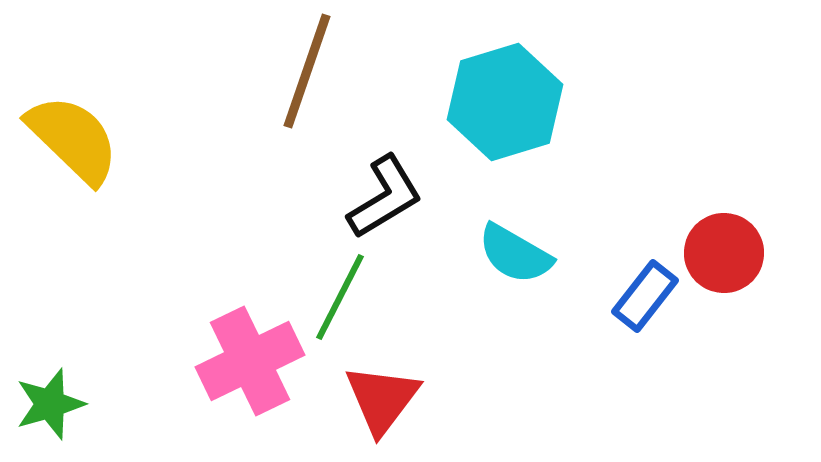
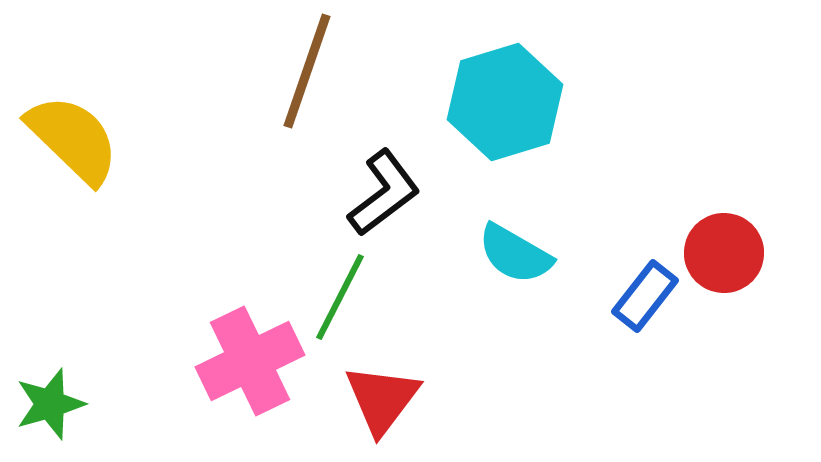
black L-shape: moved 1 px left, 4 px up; rotated 6 degrees counterclockwise
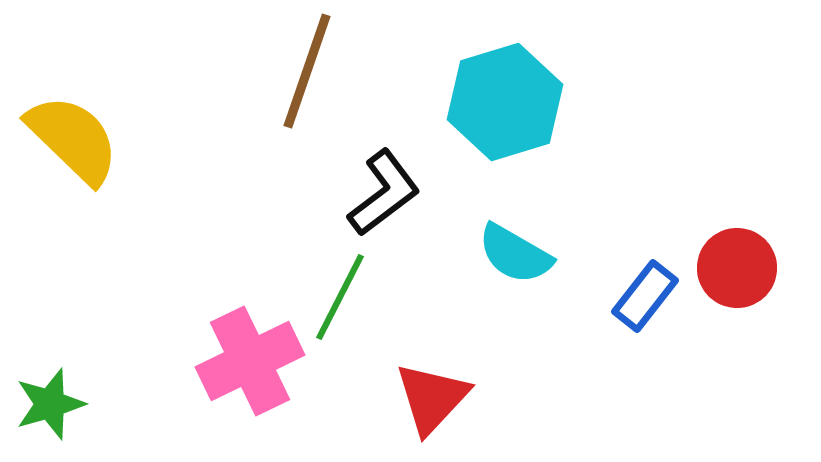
red circle: moved 13 px right, 15 px down
red triangle: moved 50 px right, 1 px up; rotated 6 degrees clockwise
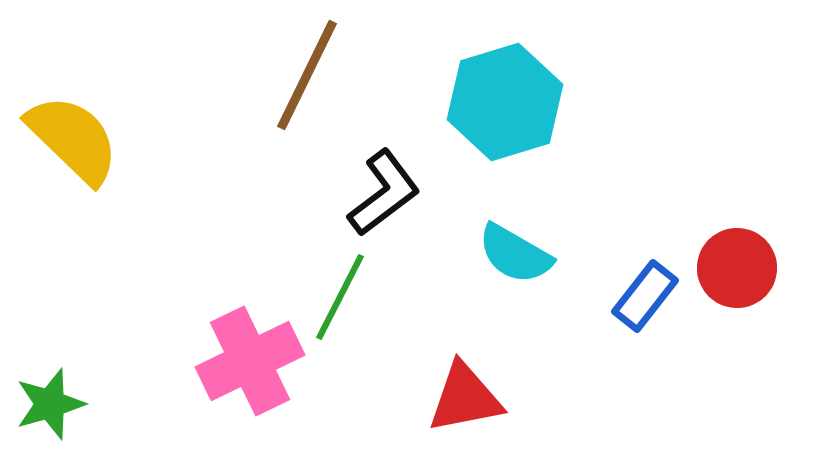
brown line: moved 4 px down; rotated 7 degrees clockwise
red triangle: moved 33 px right; rotated 36 degrees clockwise
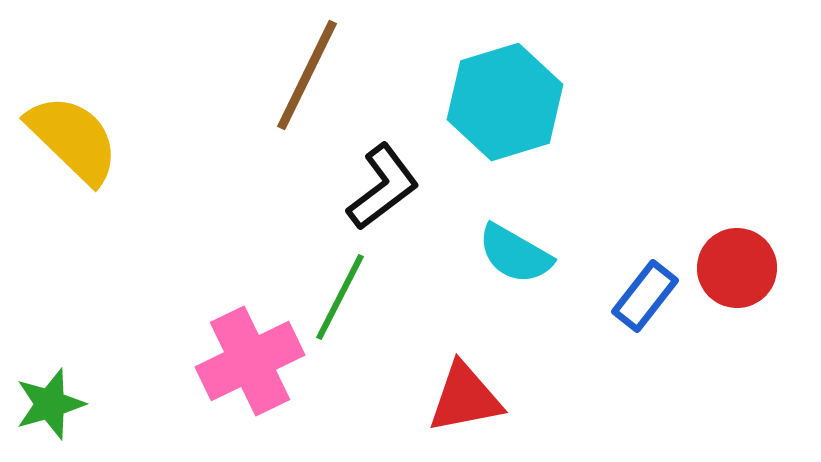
black L-shape: moved 1 px left, 6 px up
